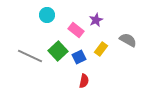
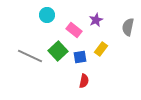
pink rectangle: moved 2 px left
gray semicircle: moved 13 px up; rotated 108 degrees counterclockwise
blue square: moved 1 px right; rotated 16 degrees clockwise
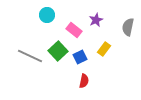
yellow rectangle: moved 3 px right
blue square: rotated 16 degrees counterclockwise
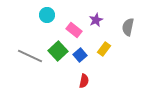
blue square: moved 2 px up; rotated 16 degrees counterclockwise
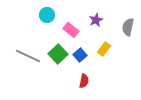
pink rectangle: moved 3 px left
green square: moved 3 px down
gray line: moved 2 px left
